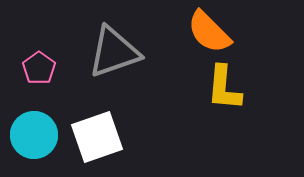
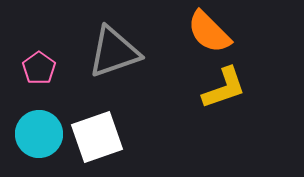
yellow L-shape: rotated 114 degrees counterclockwise
cyan circle: moved 5 px right, 1 px up
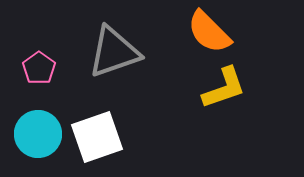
cyan circle: moved 1 px left
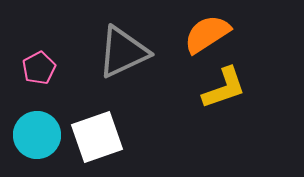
orange semicircle: moved 2 px left, 2 px down; rotated 102 degrees clockwise
gray triangle: moved 9 px right; rotated 6 degrees counterclockwise
pink pentagon: rotated 8 degrees clockwise
cyan circle: moved 1 px left, 1 px down
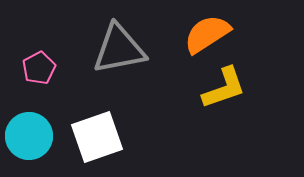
gray triangle: moved 4 px left, 3 px up; rotated 14 degrees clockwise
cyan circle: moved 8 px left, 1 px down
